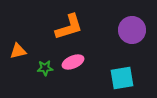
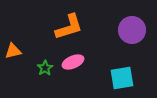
orange triangle: moved 5 px left
green star: rotated 28 degrees counterclockwise
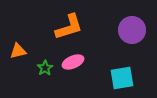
orange triangle: moved 5 px right
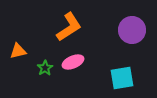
orange L-shape: rotated 16 degrees counterclockwise
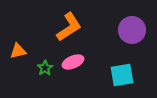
cyan square: moved 3 px up
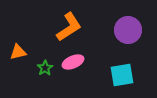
purple circle: moved 4 px left
orange triangle: moved 1 px down
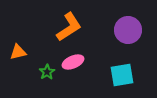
green star: moved 2 px right, 4 px down
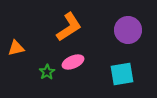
orange triangle: moved 2 px left, 4 px up
cyan square: moved 1 px up
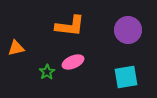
orange L-shape: moved 1 px right, 1 px up; rotated 40 degrees clockwise
cyan square: moved 4 px right, 3 px down
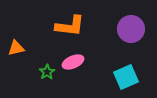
purple circle: moved 3 px right, 1 px up
cyan square: rotated 15 degrees counterclockwise
